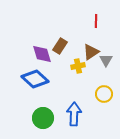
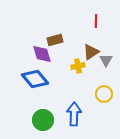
brown rectangle: moved 5 px left, 6 px up; rotated 42 degrees clockwise
blue diamond: rotated 8 degrees clockwise
green circle: moved 2 px down
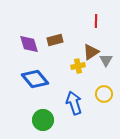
purple diamond: moved 13 px left, 10 px up
blue arrow: moved 11 px up; rotated 20 degrees counterclockwise
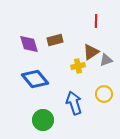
gray triangle: rotated 40 degrees clockwise
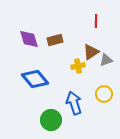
purple diamond: moved 5 px up
green circle: moved 8 px right
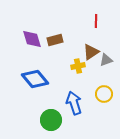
purple diamond: moved 3 px right
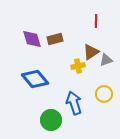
brown rectangle: moved 1 px up
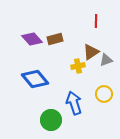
purple diamond: rotated 25 degrees counterclockwise
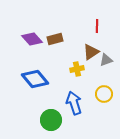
red line: moved 1 px right, 5 px down
yellow cross: moved 1 px left, 3 px down
